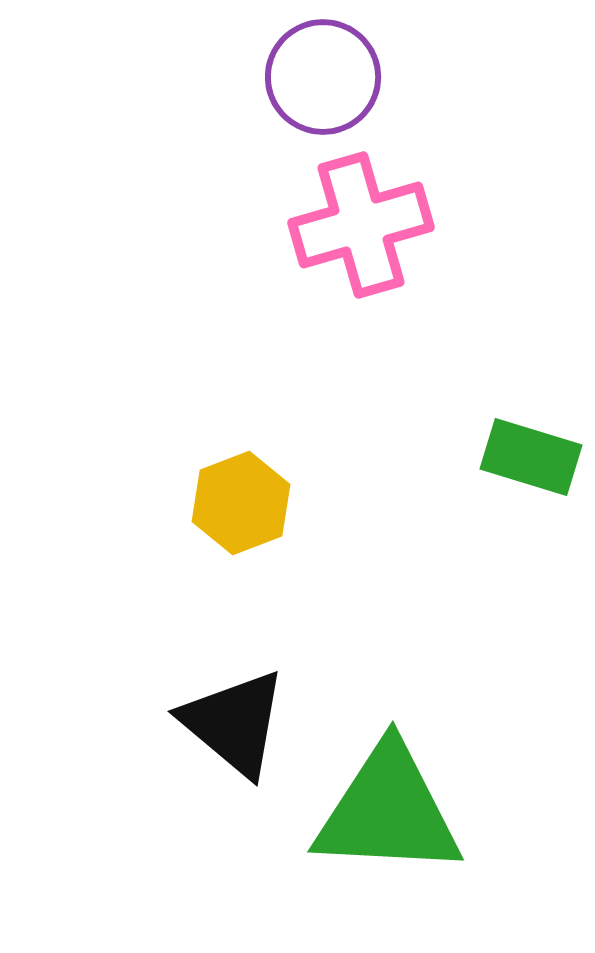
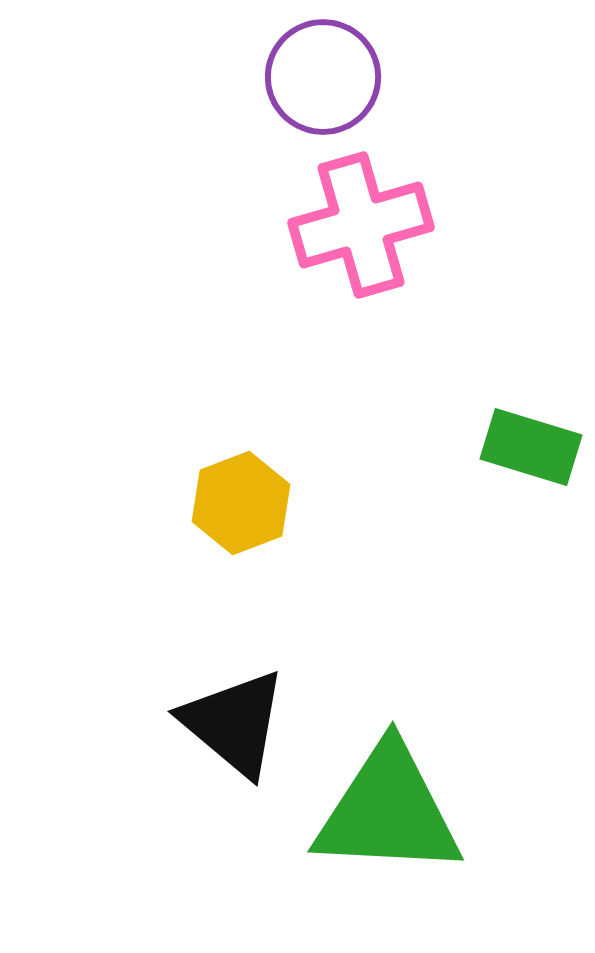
green rectangle: moved 10 px up
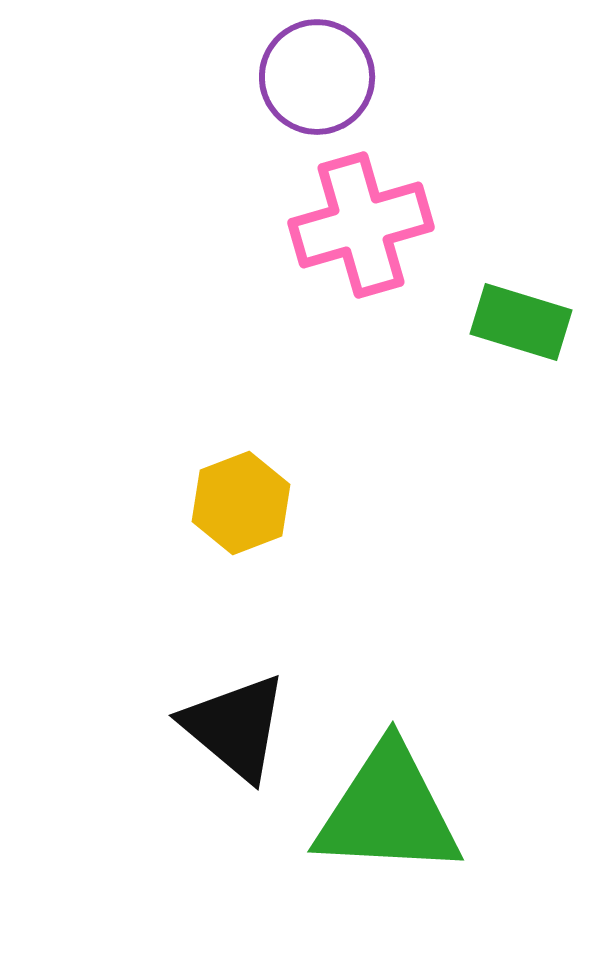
purple circle: moved 6 px left
green rectangle: moved 10 px left, 125 px up
black triangle: moved 1 px right, 4 px down
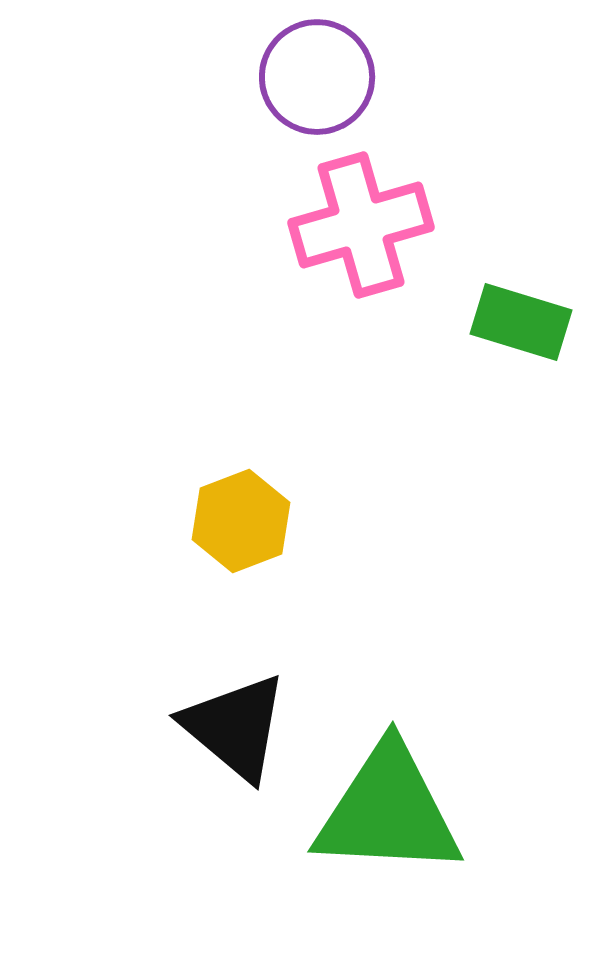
yellow hexagon: moved 18 px down
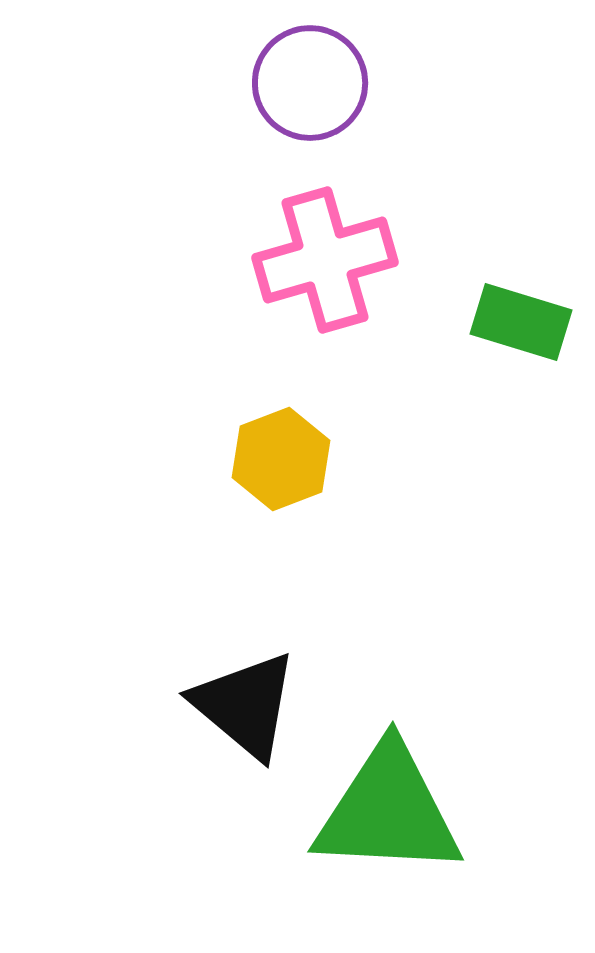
purple circle: moved 7 px left, 6 px down
pink cross: moved 36 px left, 35 px down
yellow hexagon: moved 40 px right, 62 px up
black triangle: moved 10 px right, 22 px up
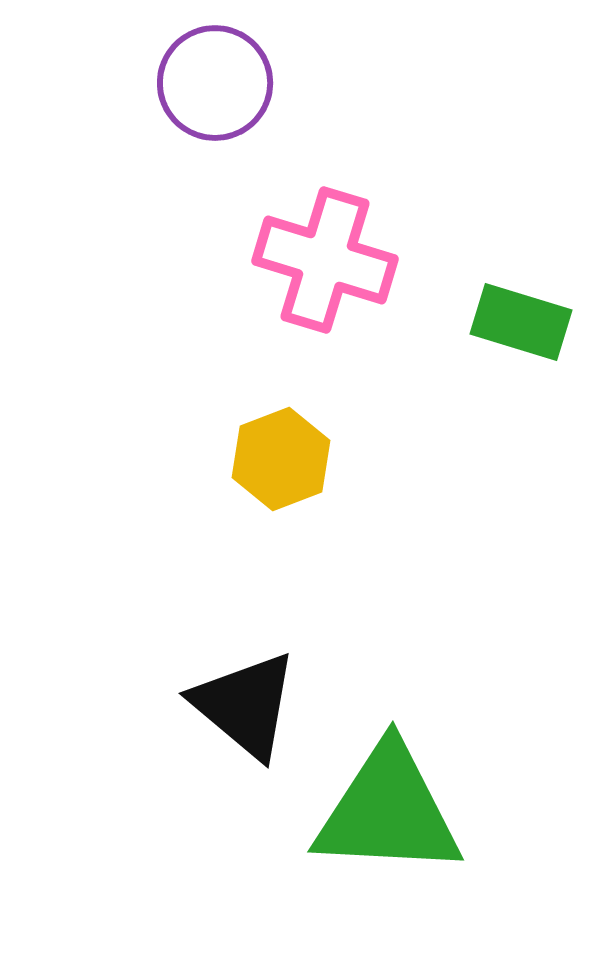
purple circle: moved 95 px left
pink cross: rotated 33 degrees clockwise
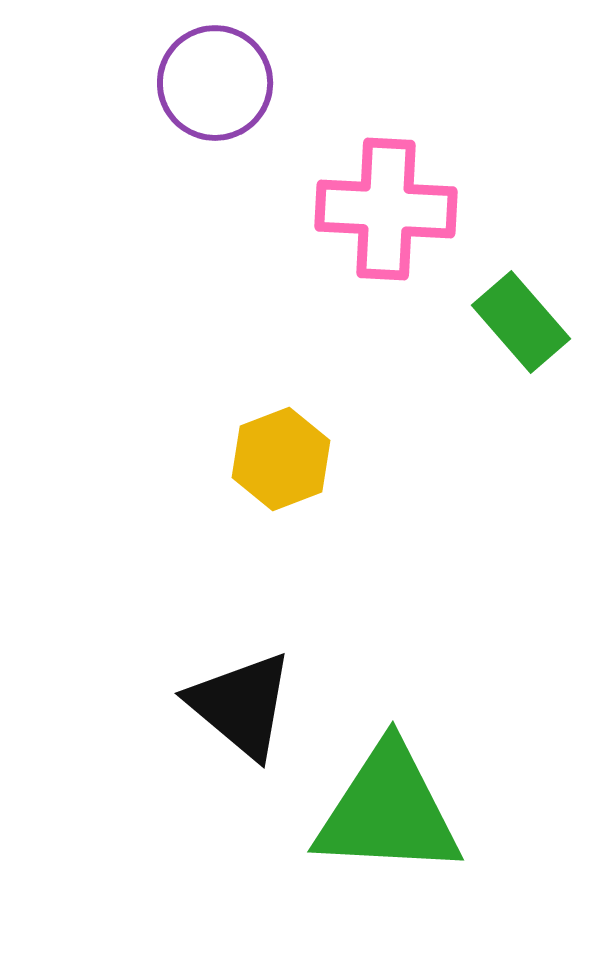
pink cross: moved 61 px right, 51 px up; rotated 14 degrees counterclockwise
green rectangle: rotated 32 degrees clockwise
black triangle: moved 4 px left
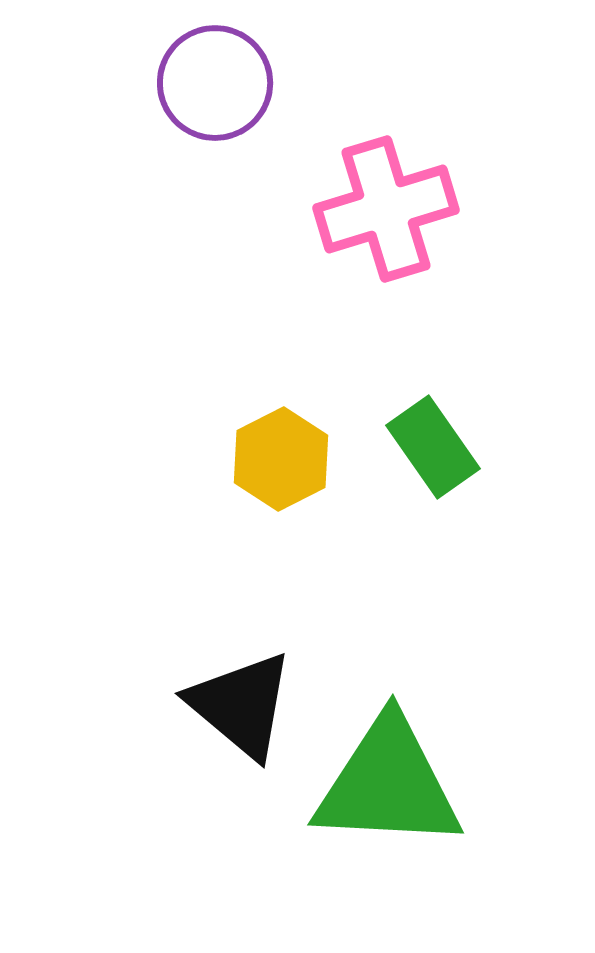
pink cross: rotated 20 degrees counterclockwise
green rectangle: moved 88 px left, 125 px down; rotated 6 degrees clockwise
yellow hexagon: rotated 6 degrees counterclockwise
green triangle: moved 27 px up
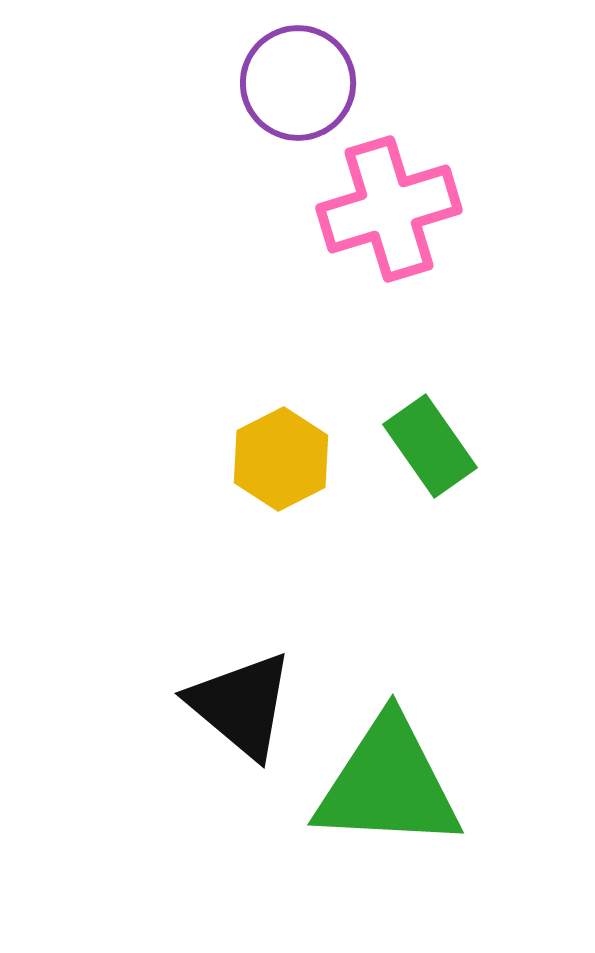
purple circle: moved 83 px right
pink cross: moved 3 px right
green rectangle: moved 3 px left, 1 px up
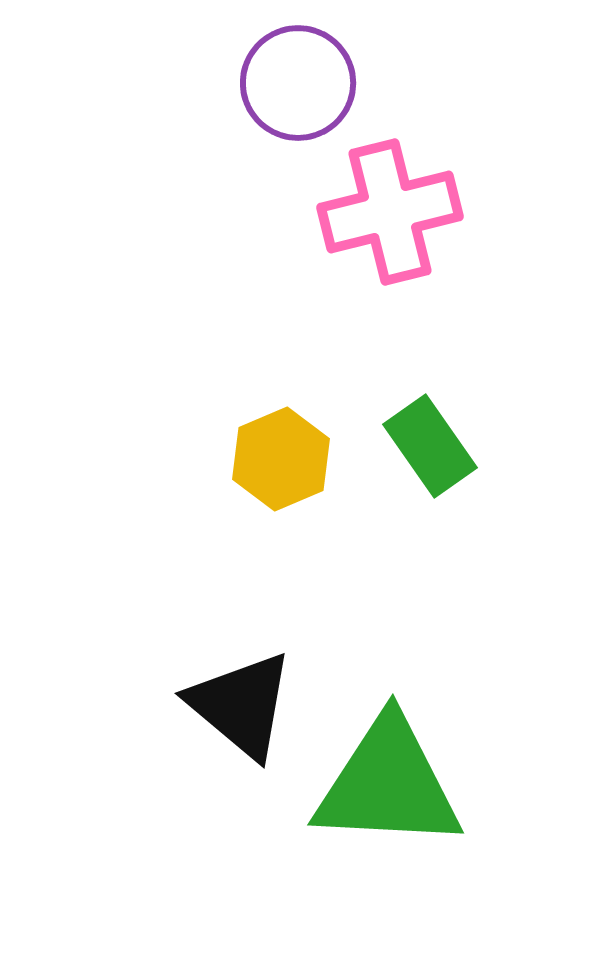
pink cross: moved 1 px right, 3 px down; rotated 3 degrees clockwise
yellow hexagon: rotated 4 degrees clockwise
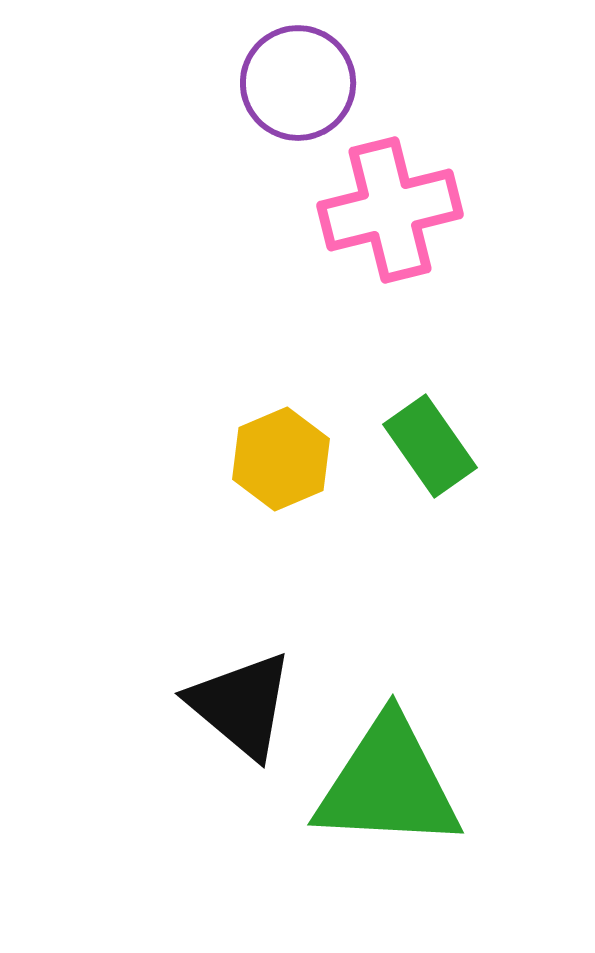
pink cross: moved 2 px up
